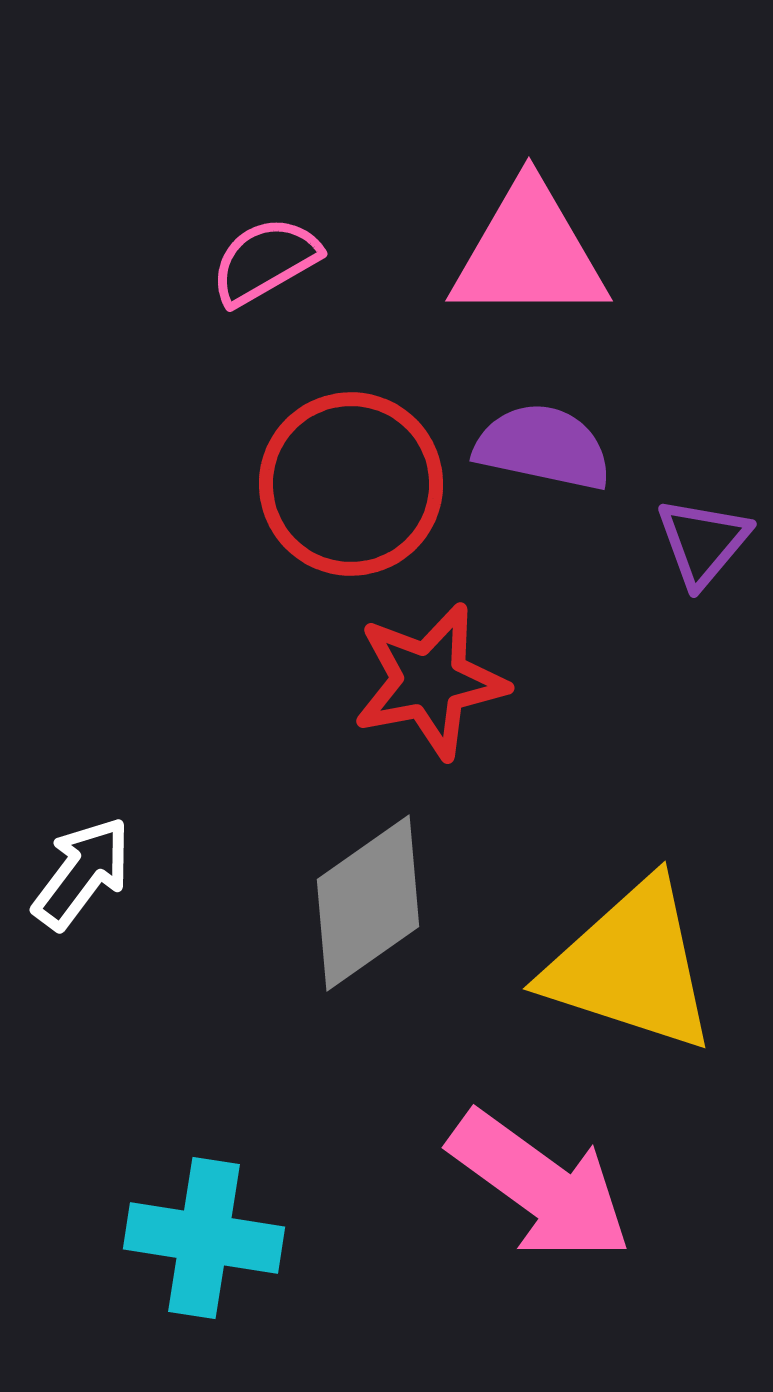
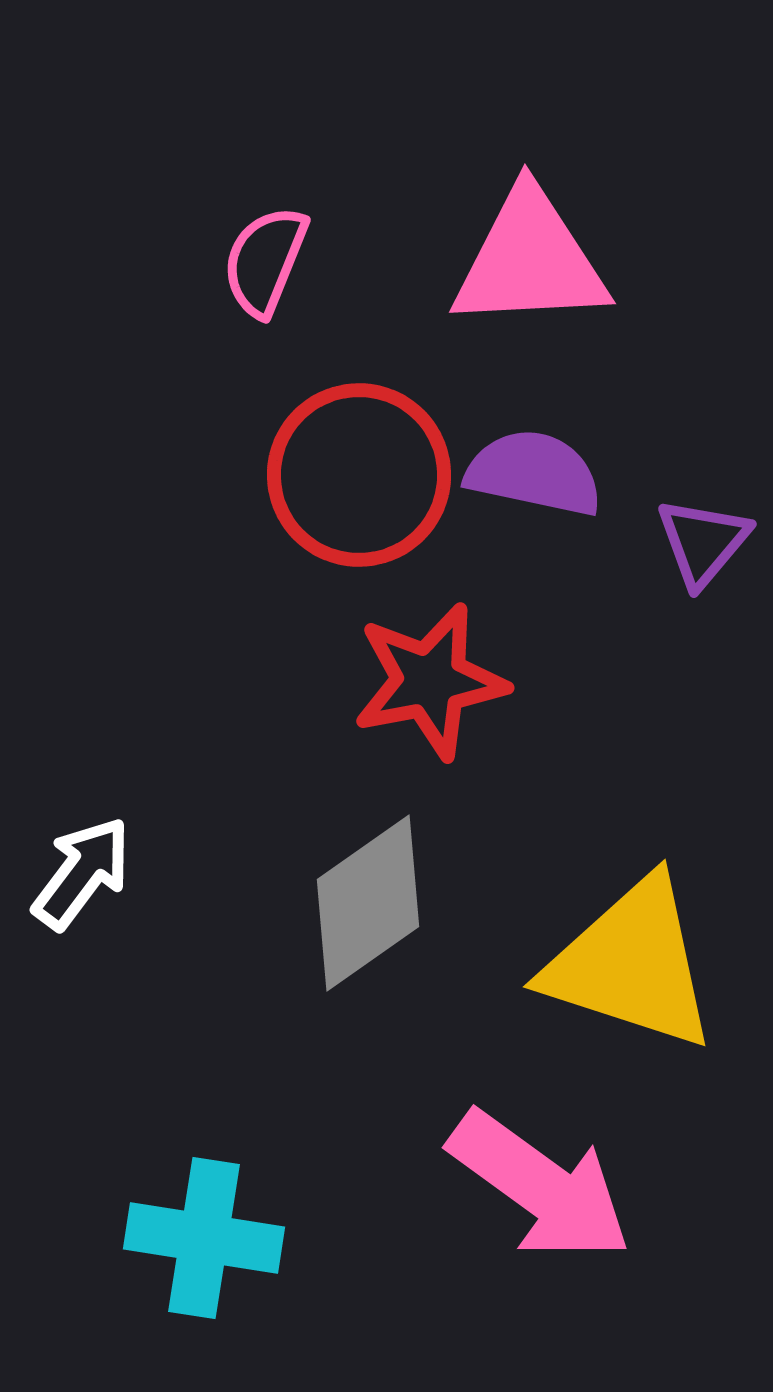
pink triangle: moved 1 px right, 7 px down; rotated 3 degrees counterclockwise
pink semicircle: rotated 38 degrees counterclockwise
purple semicircle: moved 9 px left, 26 px down
red circle: moved 8 px right, 9 px up
yellow triangle: moved 2 px up
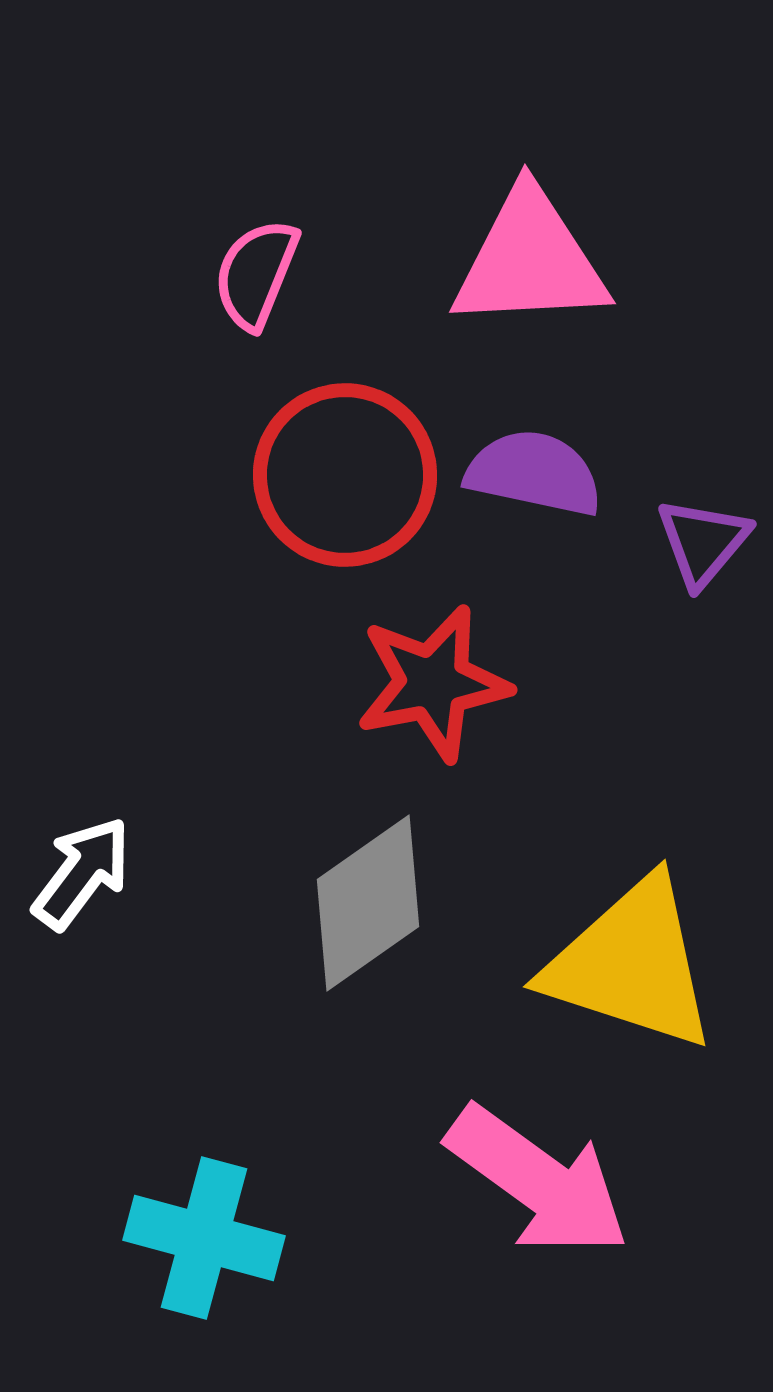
pink semicircle: moved 9 px left, 13 px down
red circle: moved 14 px left
red star: moved 3 px right, 2 px down
pink arrow: moved 2 px left, 5 px up
cyan cross: rotated 6 degrees clockwise
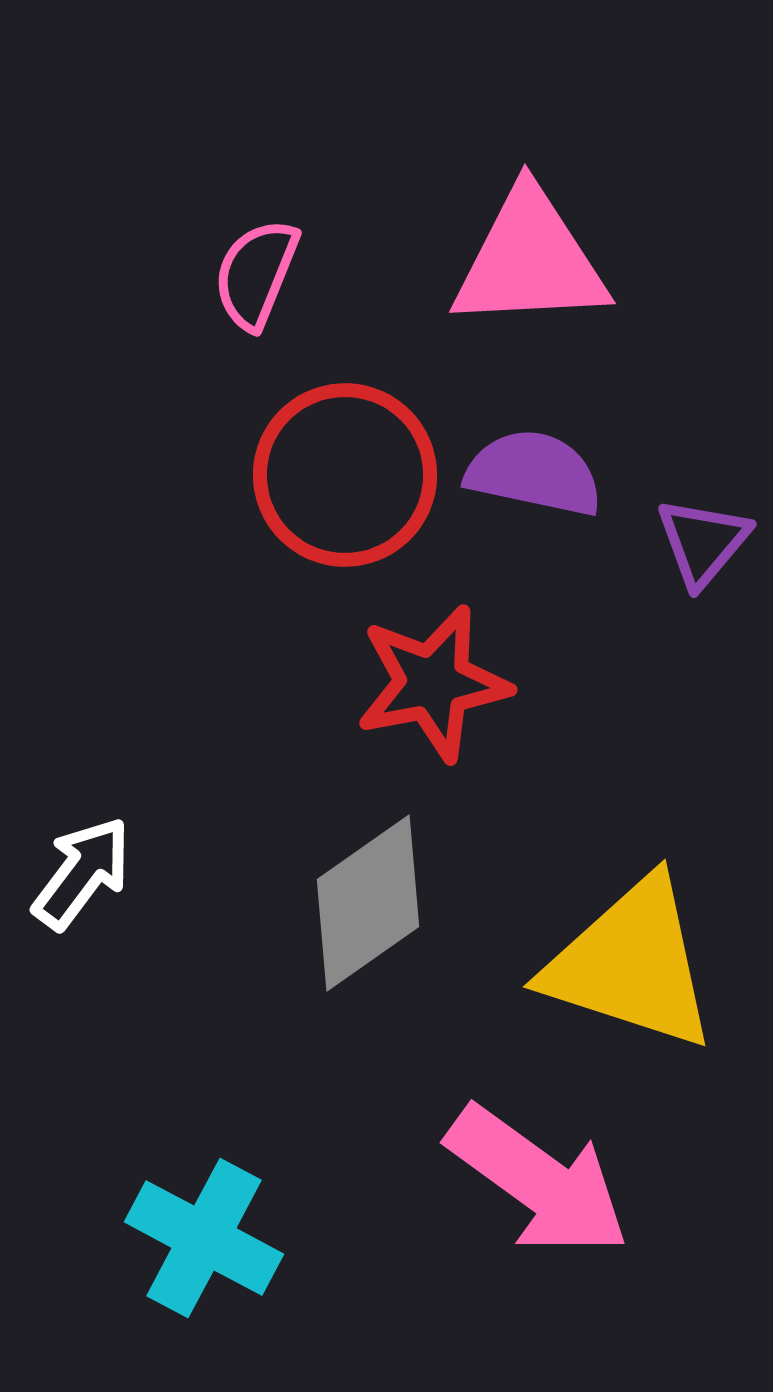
cyan cross: rotated 13 degrees clockwise
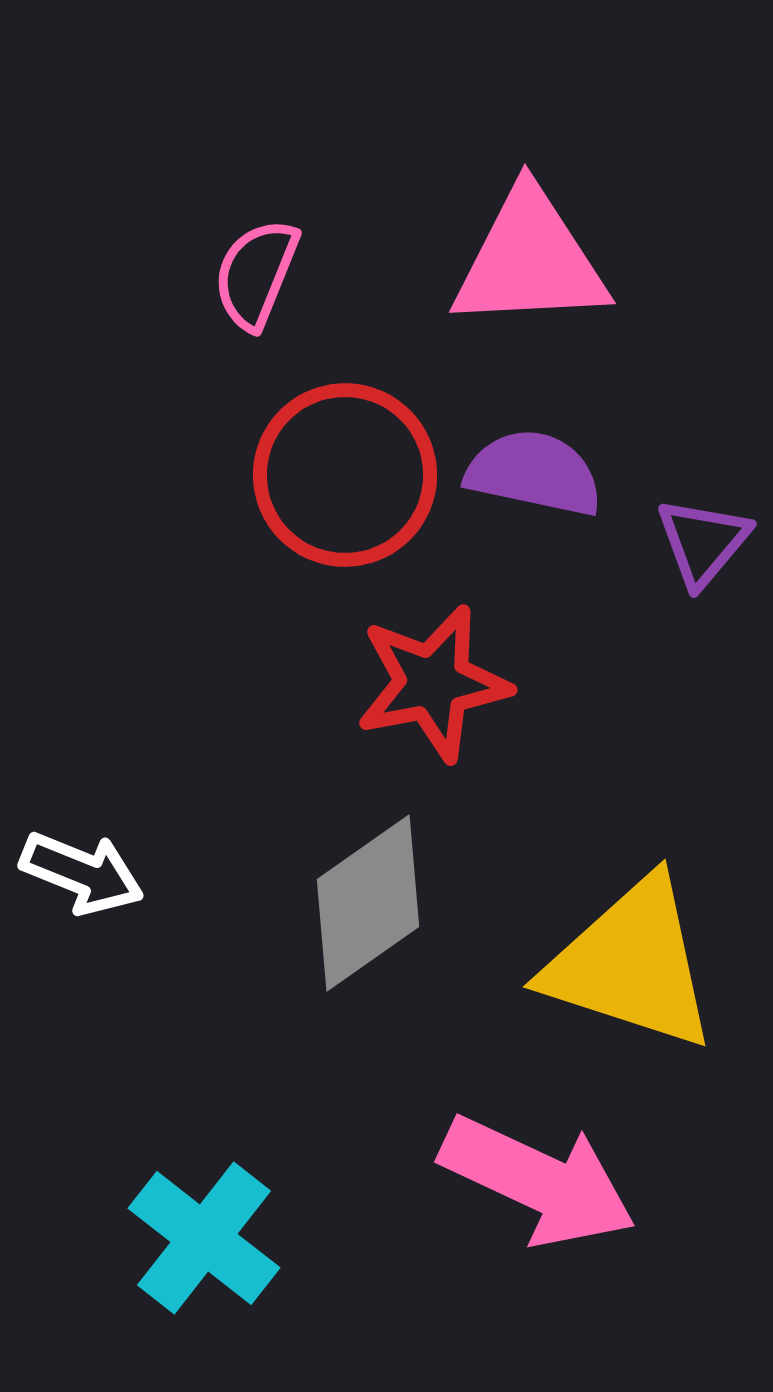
white arrow: rotated 75 degrees clockwise
pink arrow: rotated 11 degrees counterclockwise
cyan cross: rotated 10 degrees clockwise
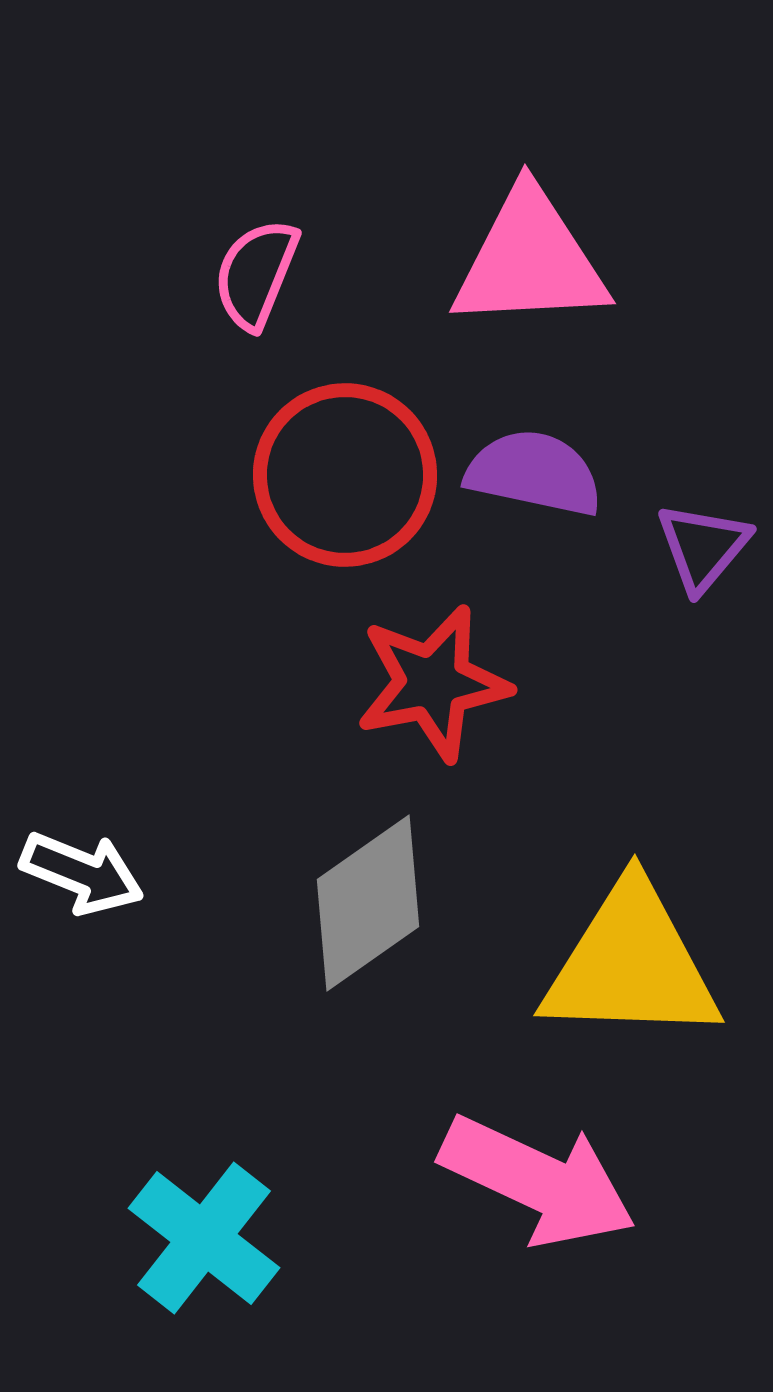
purple triangle: moved 5 px down
yellow triangle: rotated 16 degrees counterclockwise
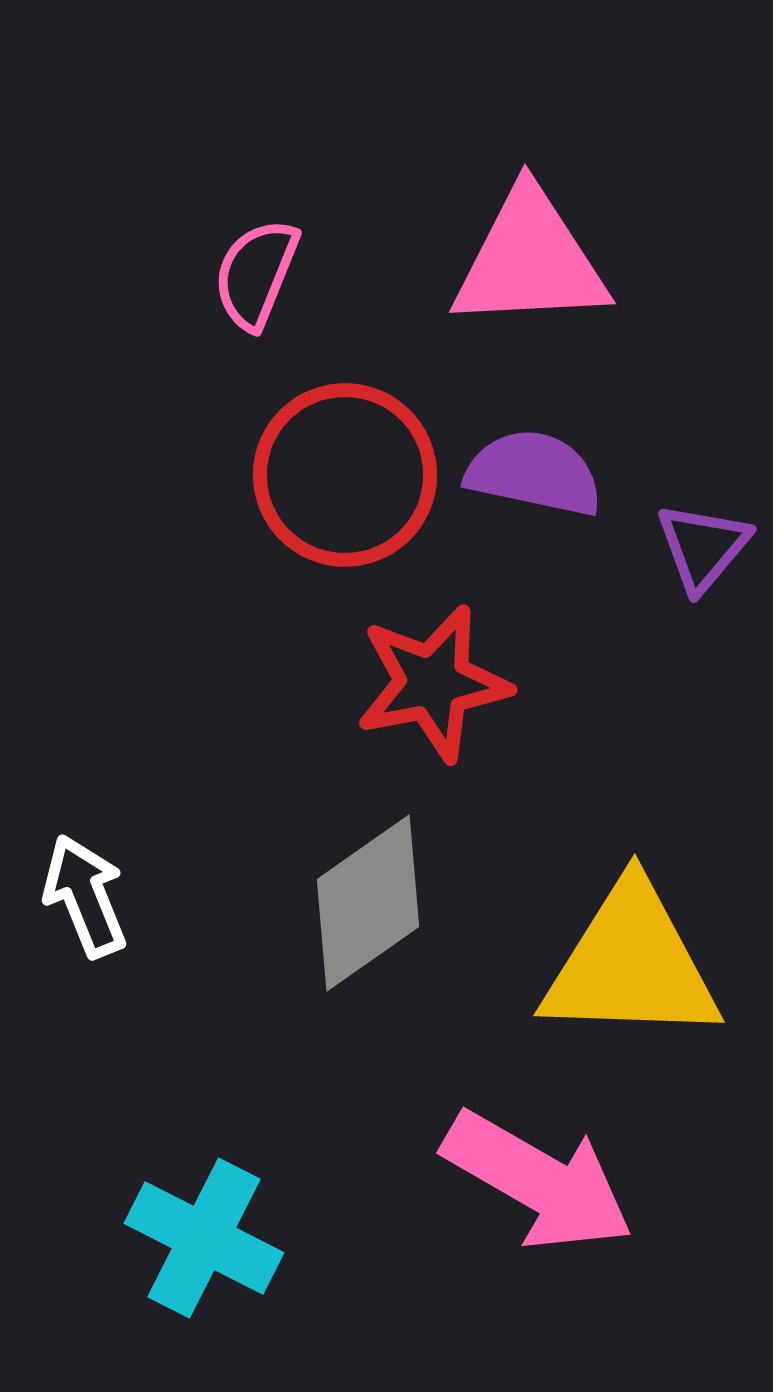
white arrow: moved 3 px right, 23 px down; rotated 134 degrees counterclockwise
pink arrow: rotated 5 degrees clockwise
cyan cross: rotated 11 degrees counterclockwise
